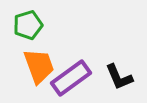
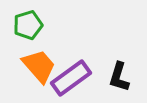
orange trapezoid: rotated 21 degrees counterclockwise
black L-shape: rotated 40 degrees clockwise
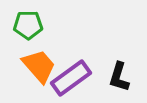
green pentagon: rotated 16 degrees clockwise
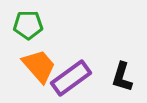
black L-shape: moved 3 px right
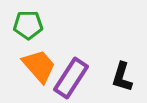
purple rectangle: rotated 21 degrees counterclockwise
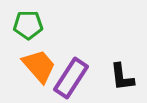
black L-shape: rotated 24 degrees counterclockwise
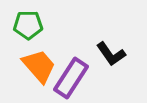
black L-shape: moved 11 px left, 23 px up; rotated 28 degrees counterclockwise
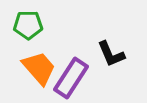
black L-shape: rotated 12 degrees clockwise
orange trapezoid: moved 2 px down
